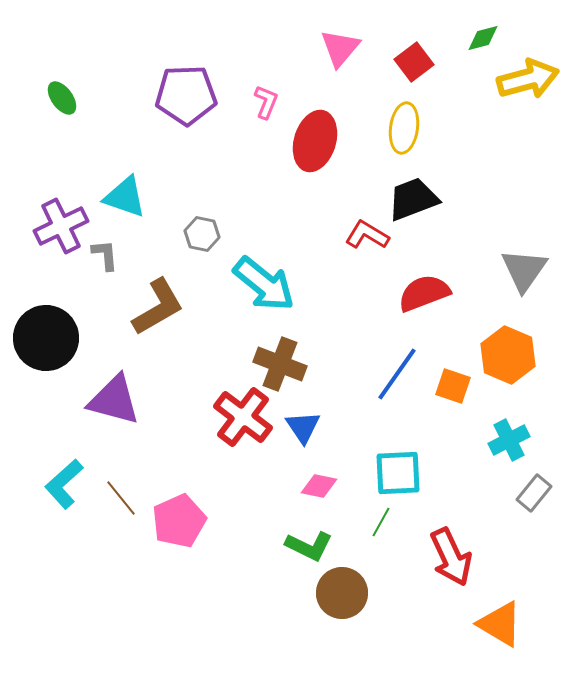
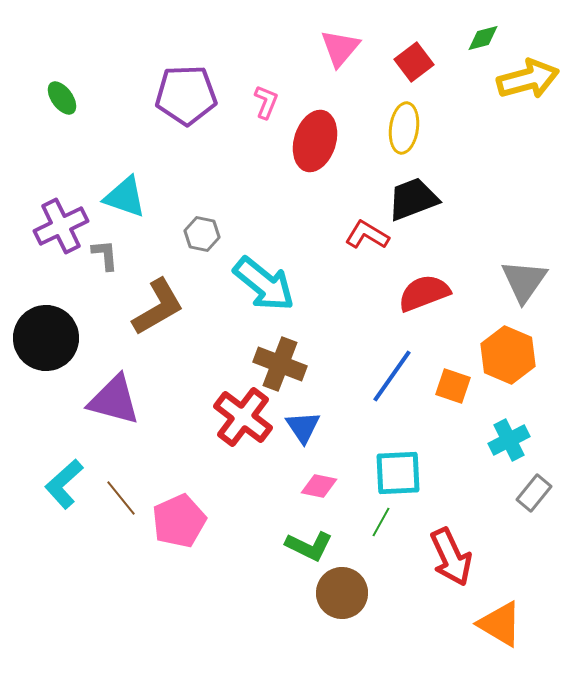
gray triangle: moved 11 px down
blue line: moved 5 px left, 2 px down
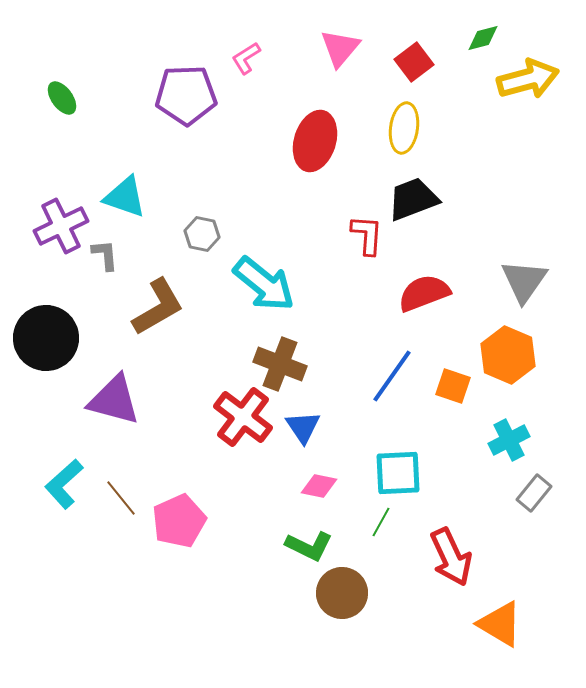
pink L-shape: moved 20 px left, 44 px up; rotated 144 degrees counterclockwise
red L-shape: rotated 63 degrees clockwise
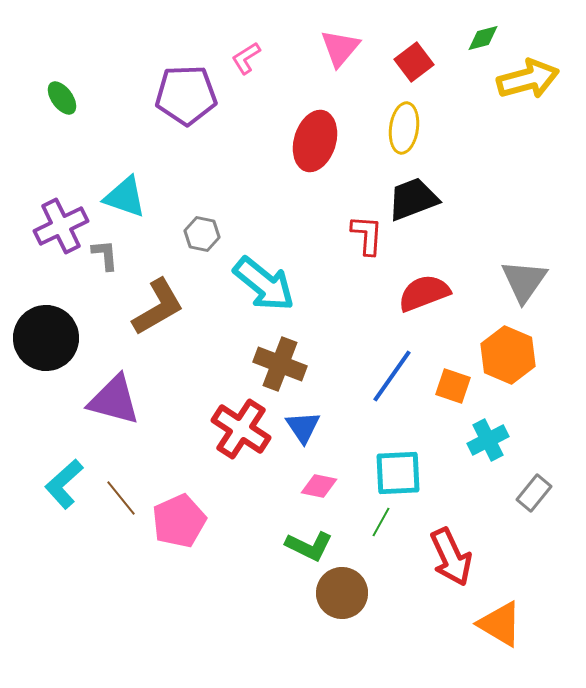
red cross: moved 2 px left, 12 px down; rotated 4 degrees counterclockwise
cyan cross: moved 21 px left
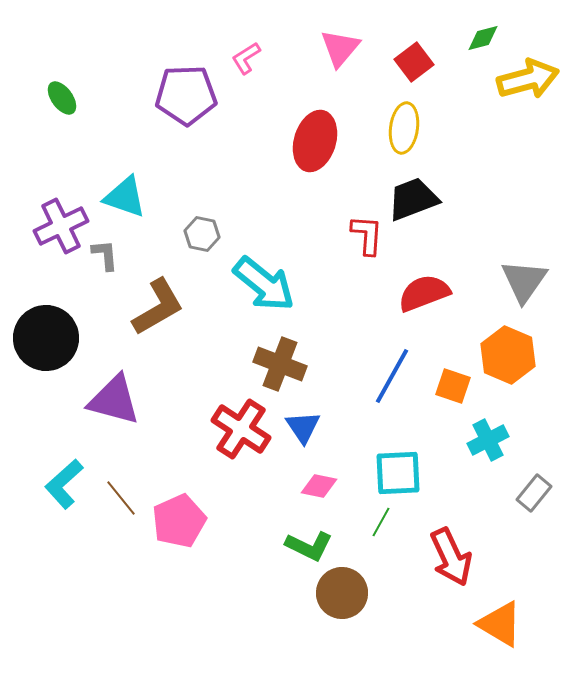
blue line: rotated 6 degrees counterclockwise
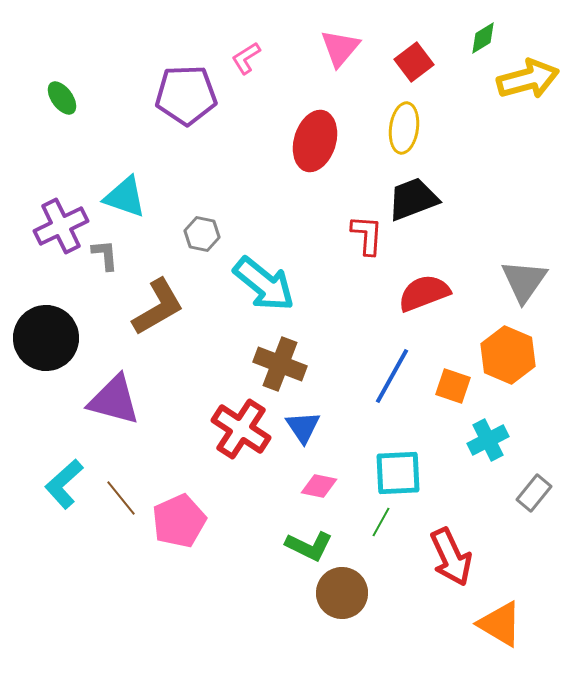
green diamond: rotated 16 degrees counterclockwise
